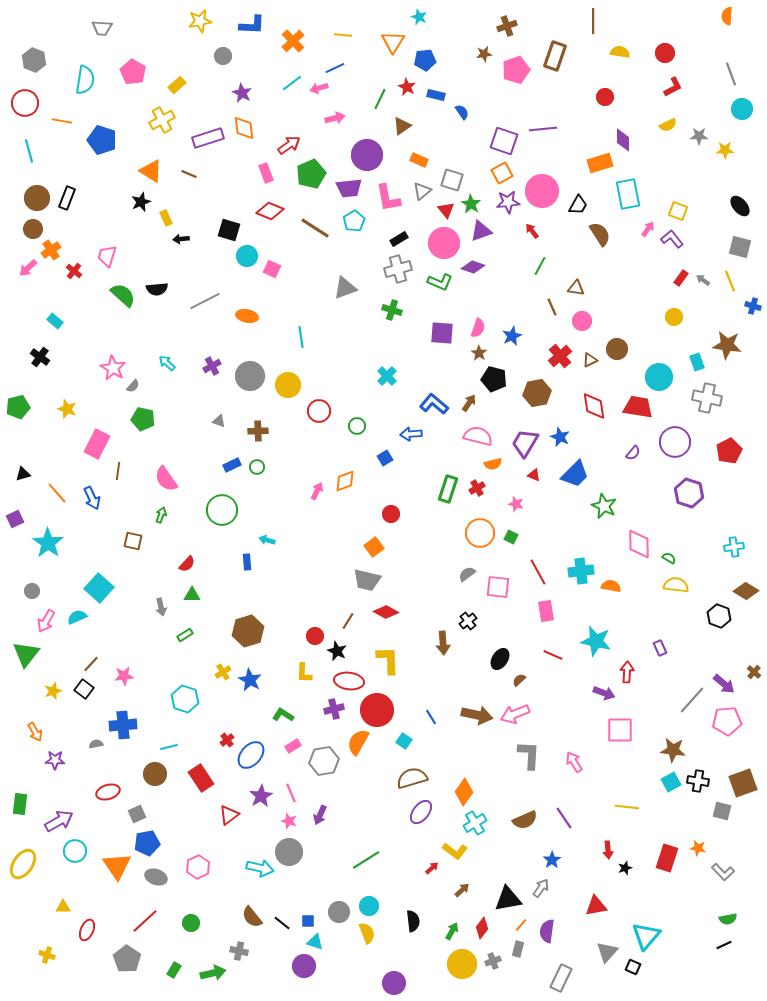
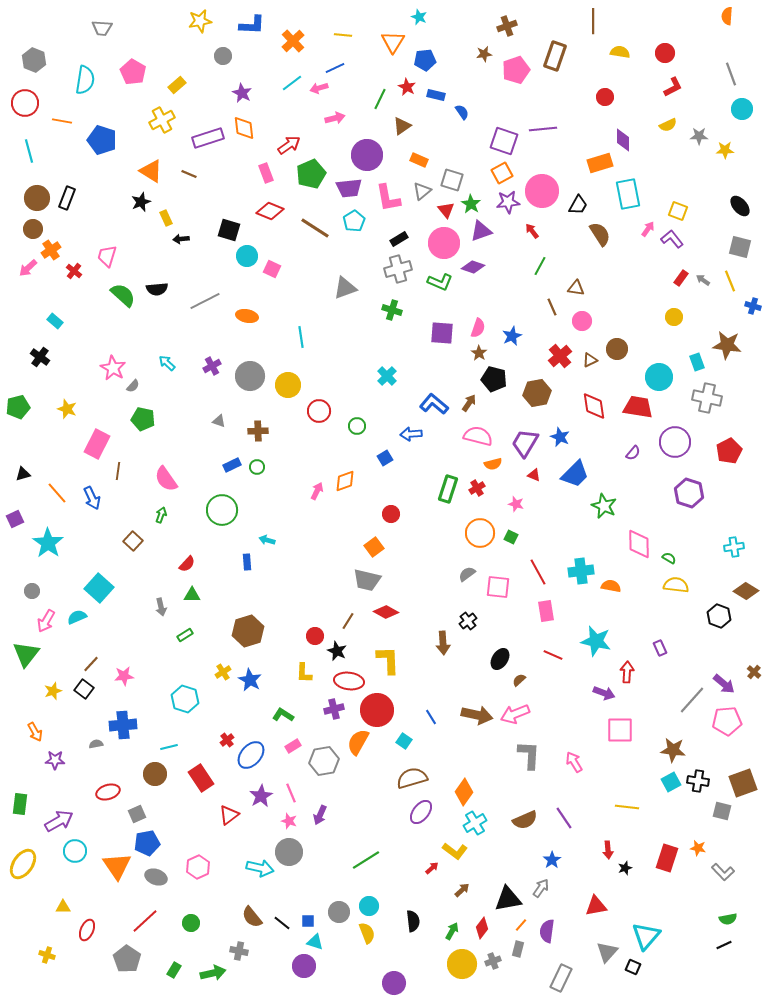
brown square at (133, 541): rotated 30 degrees clockwise
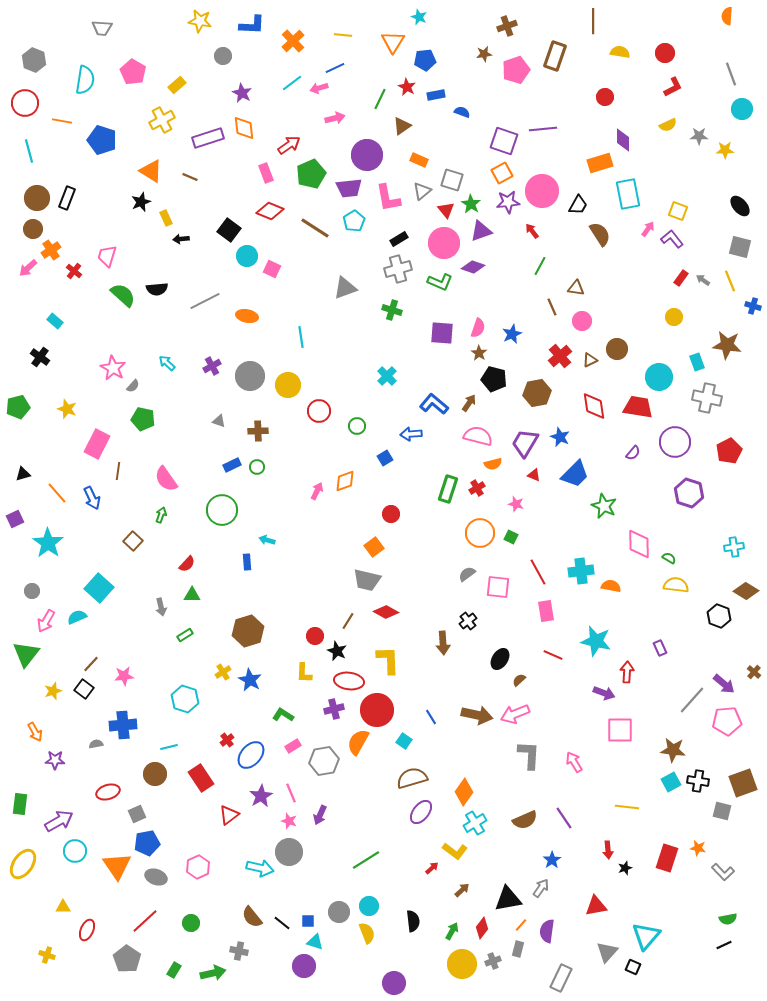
yellow star at (200, 21): rotated 20 degrees clockwise
blue rectangle at (436, 95): rotated 24 degrees counterclockwise
blue semicircle at (462, 112): rotated 35 degrees counterclockwise
brown line at (189, 174): moved 1 px right, 3 px down
black square at (229, 230): rotated 20 degrees clockwise
blue star at (512, 336): moved 2 px up
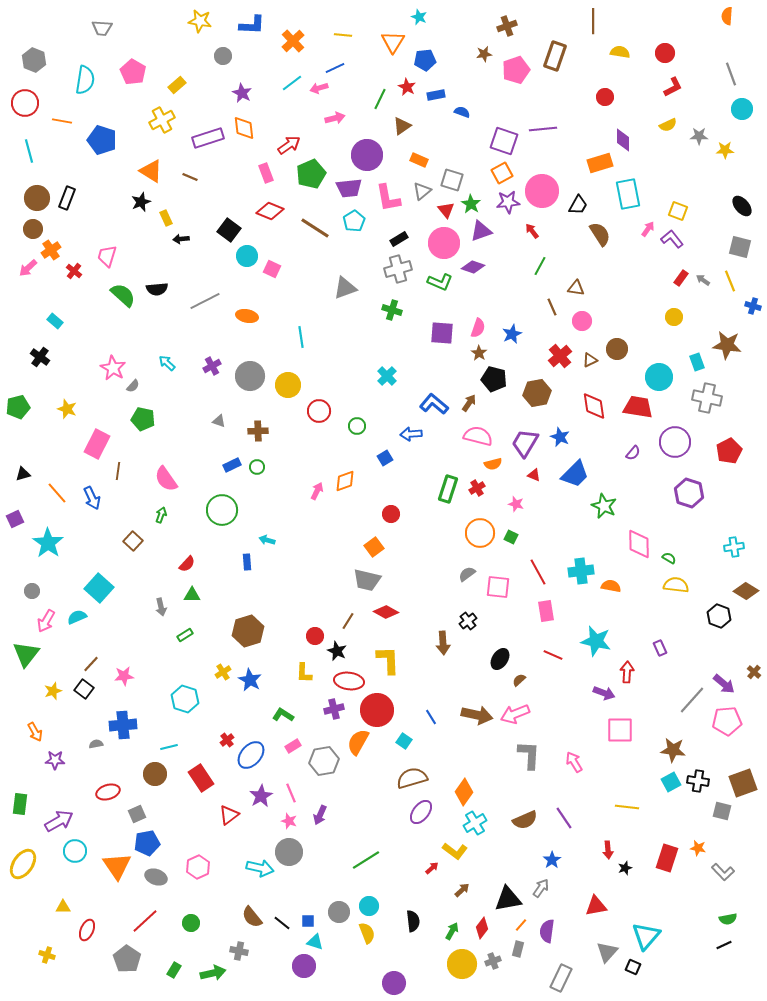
black ellipse at (740, 206): moved 2 px right
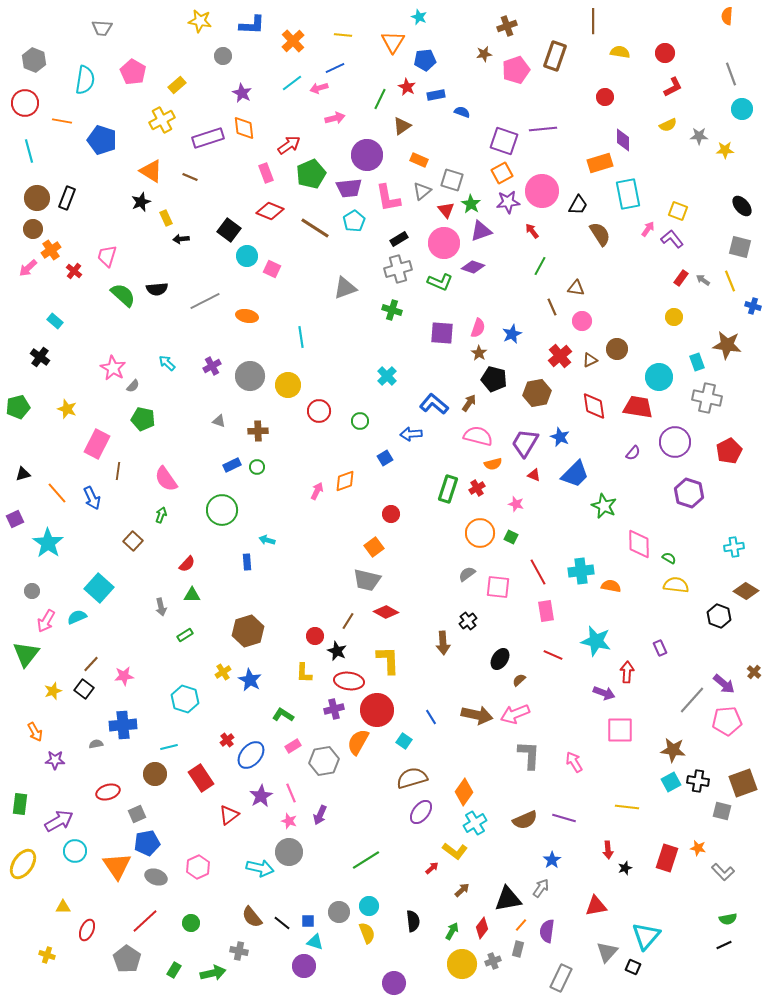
green circle at (357, 426): moved 3 px right, 5 px up
purple line at (564, 818): rotated 40 degrees counterclockwise
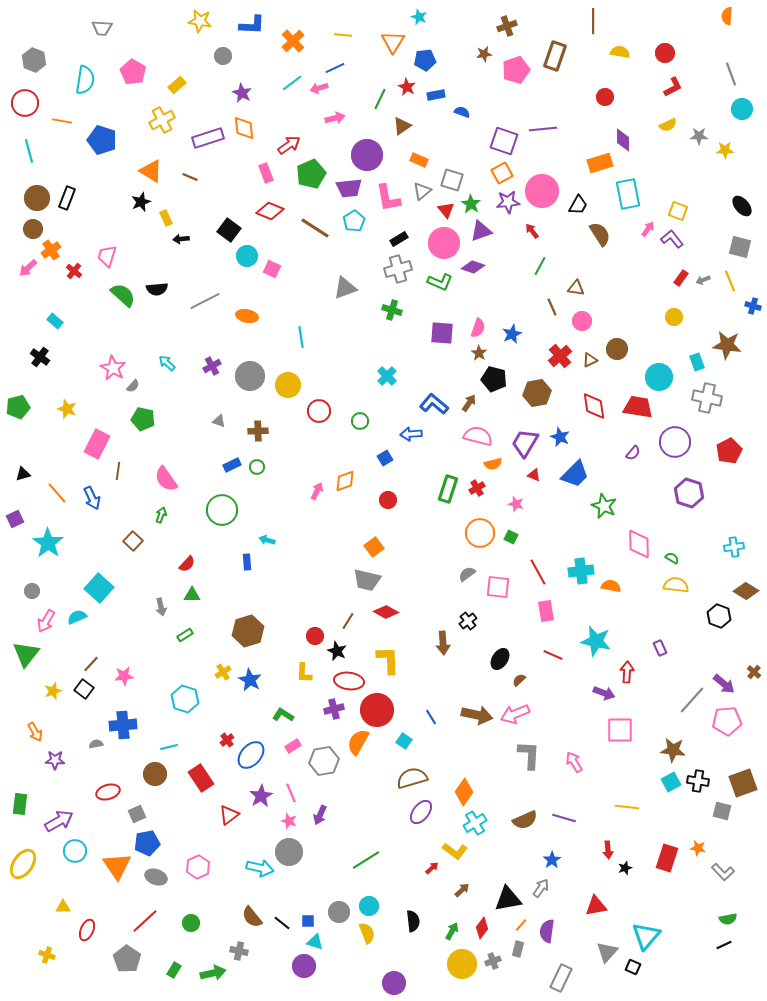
gray arrow at (703, 280): rotated 56 degrees counterclockwise
red circle at (391, 514): moved 3 px left, 14 px up
green semicircle at (669, 558): moved 3 px right
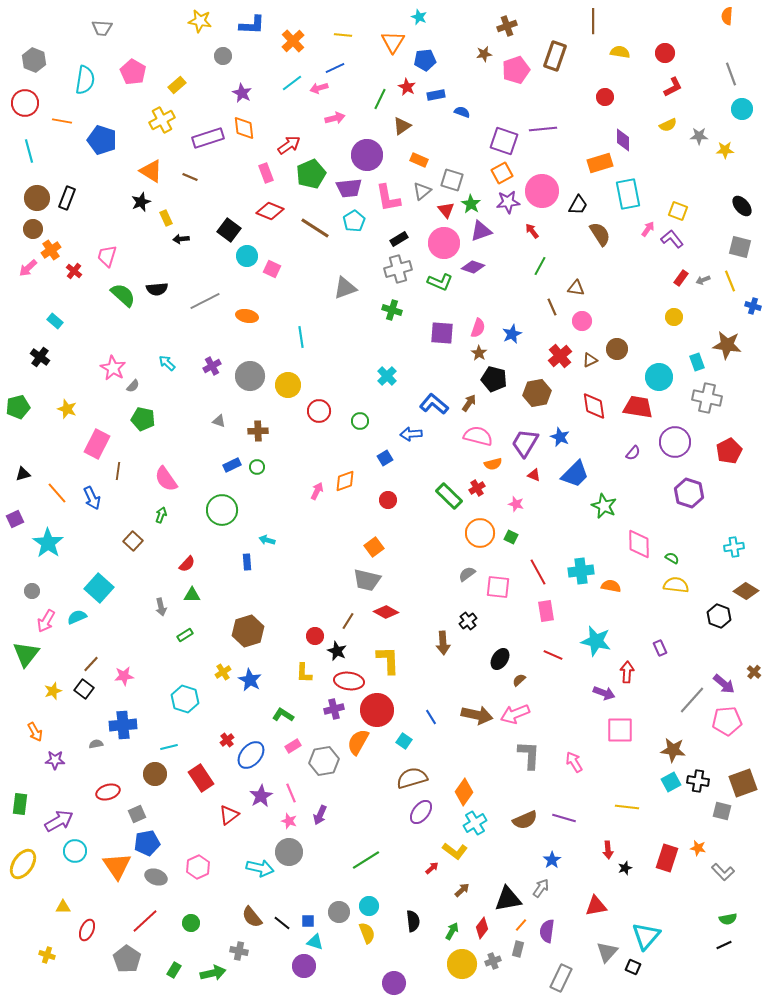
green rectangle at (448, 489): moved 1 px right, 7 px down; rotated 64 degrees counterclockwise
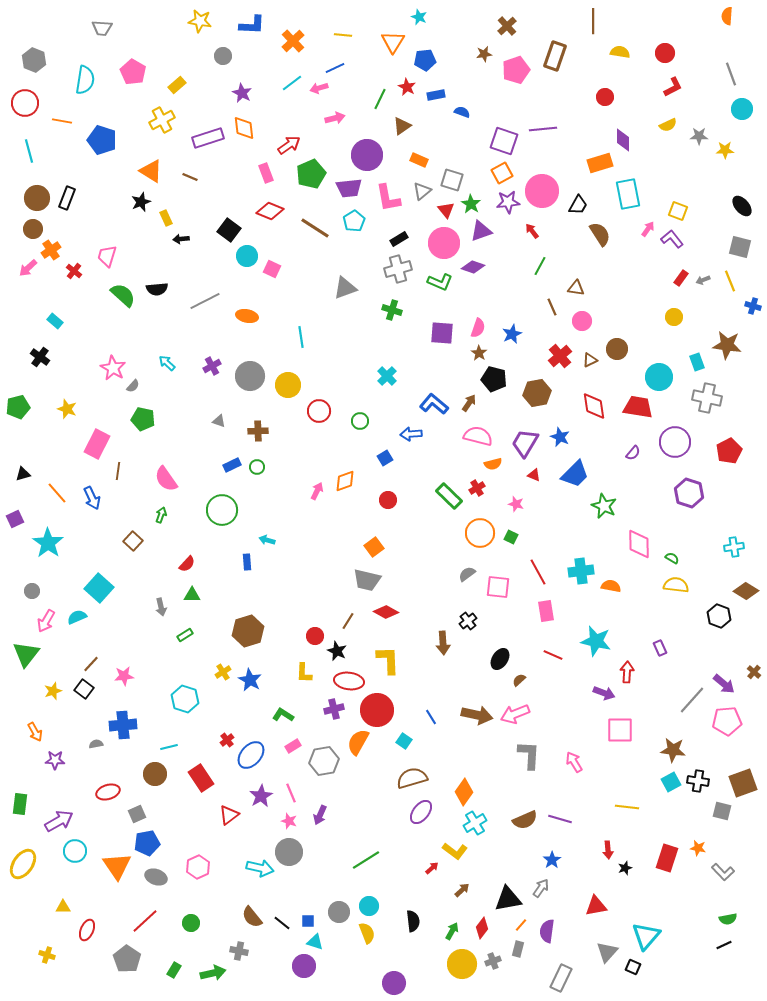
brown cross at (507, 26): rotated 24 degrees counterclockwise
purple line at (564, 818): moved 4 px left, 1 px down
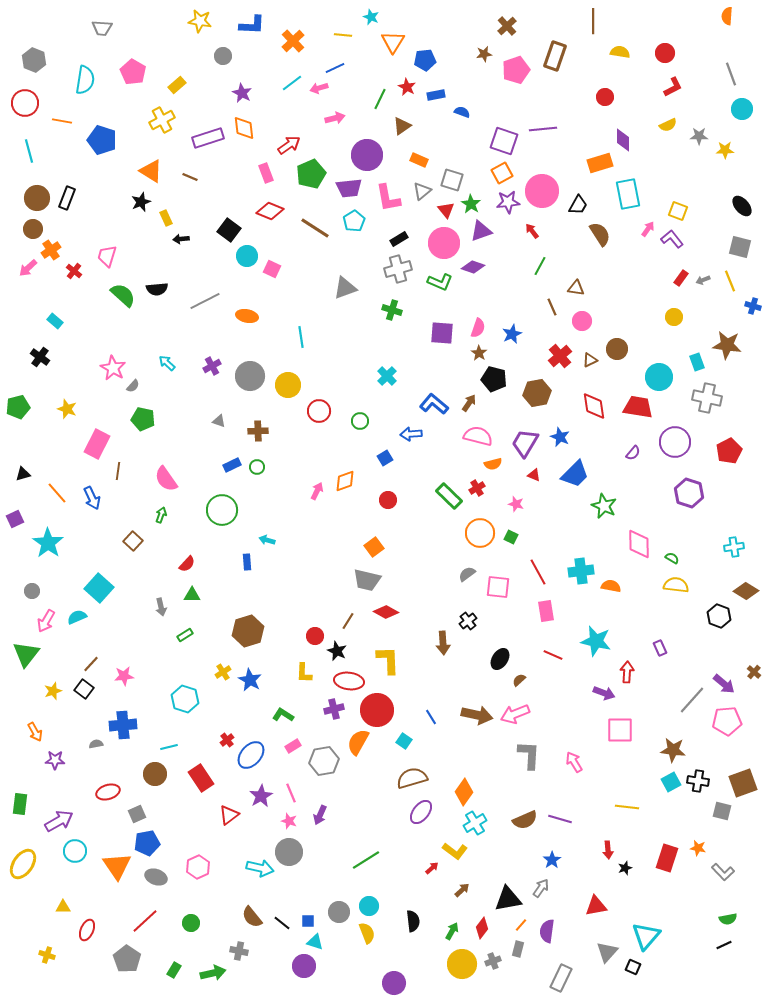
cyan star at (419, 17): moved 48 px left
